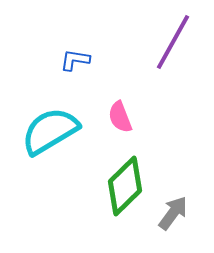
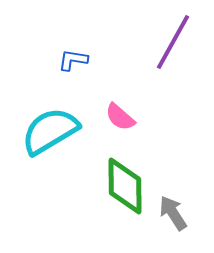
blue L-shape: moved 2 px left
pink semicircle: rotated 28 degrees counterclockwise
green diamond: rotated 46 degrees counterclockwise
gray arrow: rotated 69 degrees counterclockwise
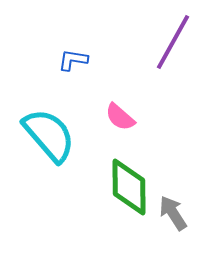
cyan semicircle: moved 1 px left, 4 px down; rotated 80 degrees clockwise
green diamond: moved 4 px right, 1 px down
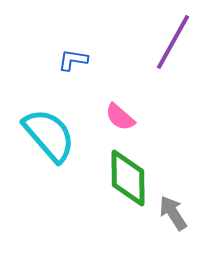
green diamond: moved 1 px left, 9 px up
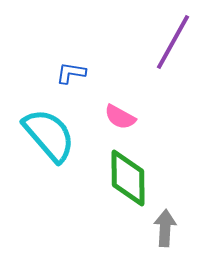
blue L-shape: moved 2 px left, 13 px down
pink semicircle: rotated 12 degrees counterclockwise
gray arrow: moved 8 px left, 15 px down; rotated 36 degrees clockwise
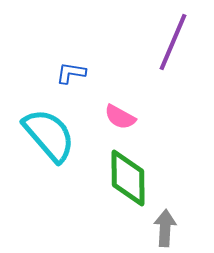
purple line: rotated 6 degrees counterclockwise
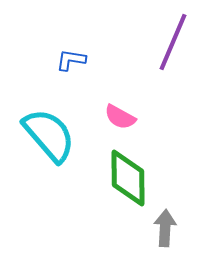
blue L-shape: moved 13 px up
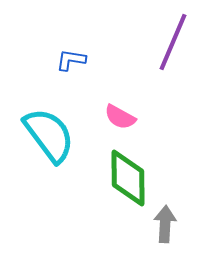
cyan semicircle: rotated 4 degrees clockwise
gray arrow: moved 4 px up
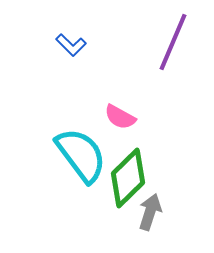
blue L-shape: moved 15 px up; rotated 144 degrees counterclockwise
cyan semicircle: moved 32 px right, 20 px down
green diamond: rotated 46 degrees clockwise
gray arrow: moved 15 px left, 12 px up; rotated 15 degrees clockwise
